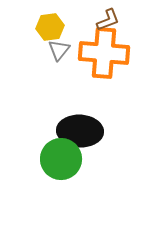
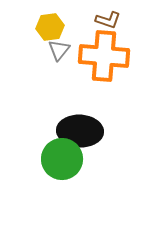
brown L-shape: rotated 40 degrees clockwise
orange cross: moved 3 px down
green circle: moved 1 px right
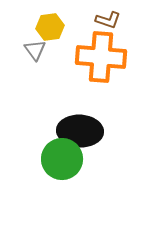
gray triangle: moved 24 px left; rotated 15 degrees counterclockwise
orange cross: moved 3 px left, 1 px down
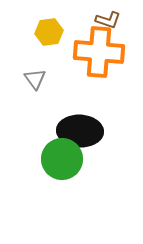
yellow hexagon: moved 1 px left, 5 px down
gray triangle: moved 29 px down
orange cross: moved 2 px left, 5 px up
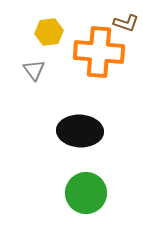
brown L-shape: moved 18 px right, 3 px down
gray triangle: moved 1 px left, 9 px up
green circle: moved 24 px right, 34 px down
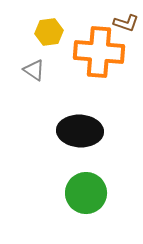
gray triangle: rotated 20 degrees counterclockwise
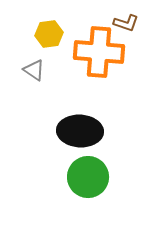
yellow hexagon: moved 2 px down
green circle: moved 2 px right, 16 px up
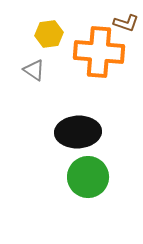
black ellipse: moved 2 px left, 1 px down; rotated 6 degrees counterclockwise
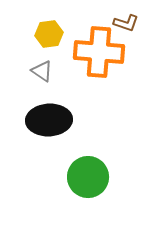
gray triangle: moved 8 px right, 1 px down
black ellipse: moved 29 px left, 12 px up
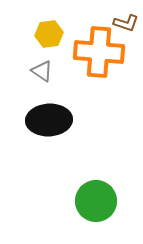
green circle: moved 8 px right, 24 px down
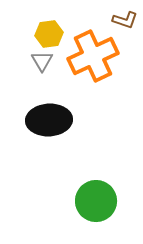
brown L-shape: moved 1 px left, 3 px up
orange cross: moved 6 px left, 4 px down; rotated 30 degrees counterclockwise
gray triangle: moved 10 px up; rotated 25 degrees clockwise
